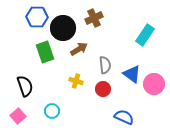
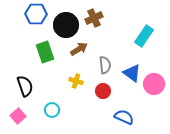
blue hexagon: moved 1 px left, 3 px up
black circle: moved 3 px right, 3 px up
cyan rectangle: moved 1 px left, 1 px down
blue triangle: moved 1 px up
red circle: moved 2 px down
cyan circle: moved 1 px up
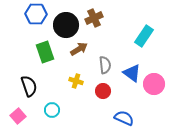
black semicircle: moved 4 px right
blue semicircle: moved 1 px down
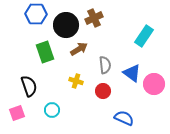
pink square: moved 1 px left, 3 px up; rotated 21 degrees clockwise
